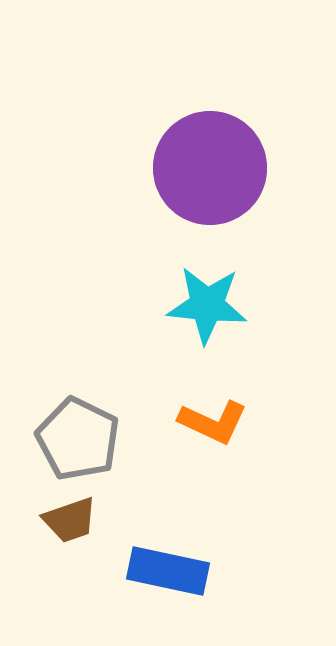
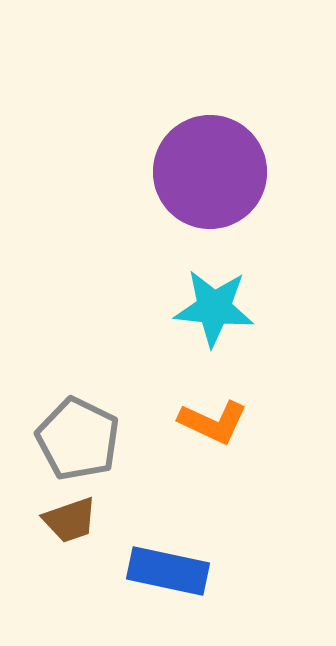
purple circle: moved 4 px down
cyan star: moved 7 px right, 3 px down
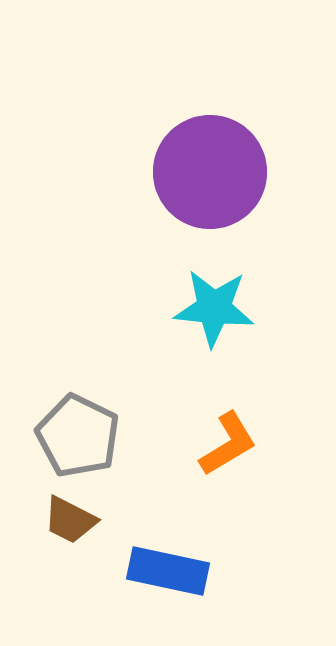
orange L-shape: moved 15 px right, 22 px down; rotated 56 degrees counterclockwise
gray pentagon: moved 3 px up
brown trapezoid: rotated 46 degrees clockwise
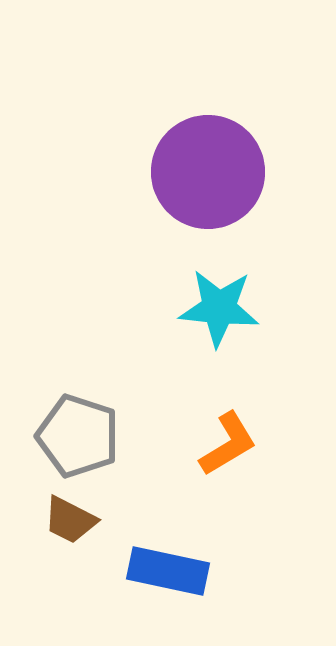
purple circle: moved 2 px left
cyan star: moved 5 px right
gray pentagon: rotated 8 degrees counterclockwise
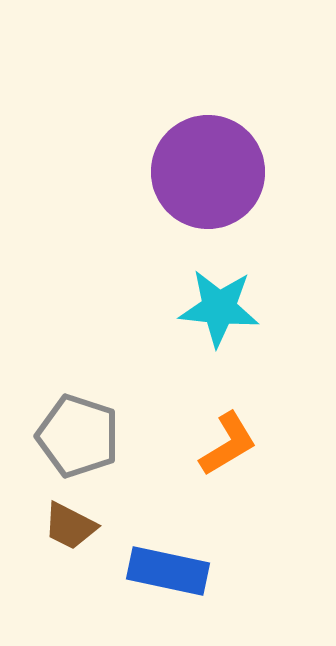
brown trapezoid: moved 6 px down
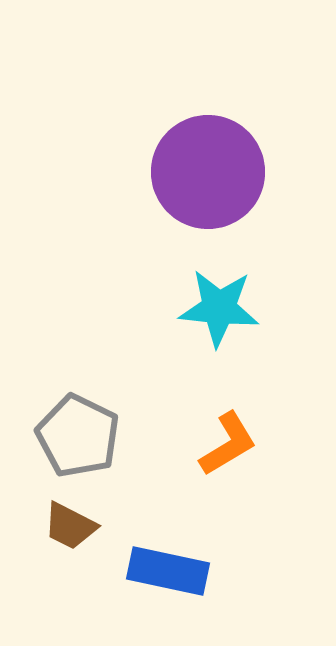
gray pentagon: rotated 8 degrees clockwise
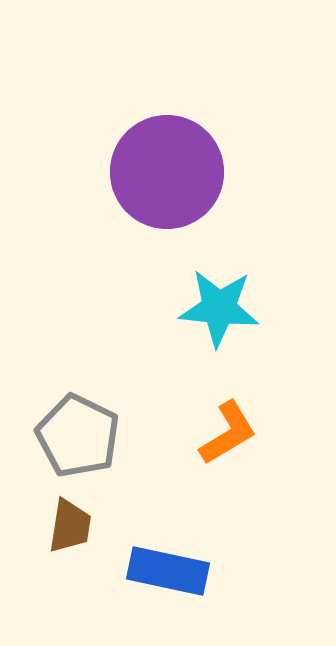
purple circle: moved 41 px left
orange L-shape: moved 11 px up
brown trapezoid: rotated 108 degrees counterclockwise
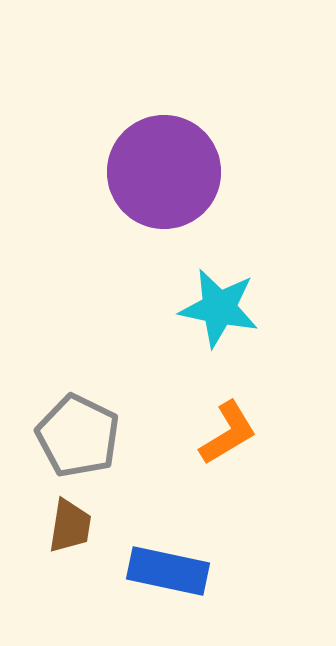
purple circle: moved 3 px left
cyan star: rotated 6 degrees clockwise
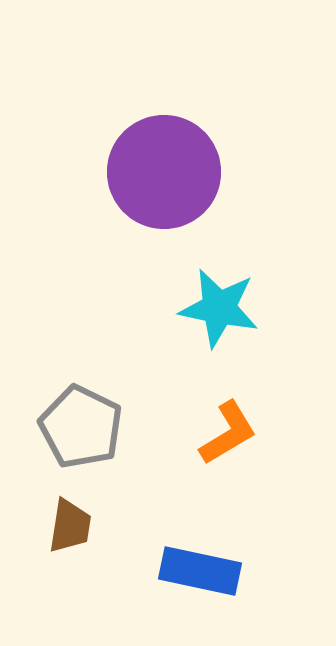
gray pentagon: moved 3 px right, 9 px up
blue rectangle: moved 32 px right
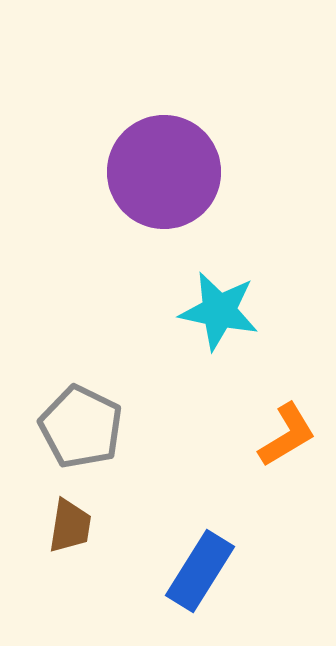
cyan star: moved 3 px down
orange L-shape: moved 59 px right, 2 px down
blue rectangle: rotated 70 degrees counterclockwise
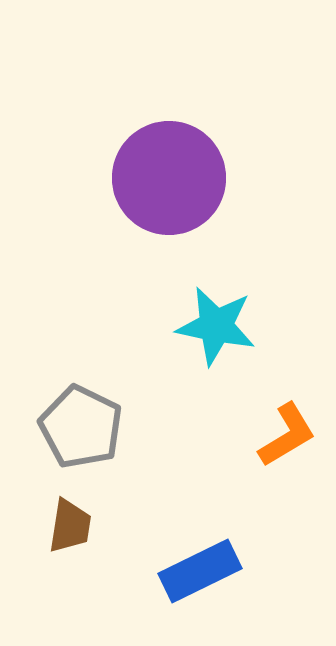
purple circle: moved 5 px right, 6 px down
cyan star: moved 3 px left, 15 px down
blue rectangle: rotated 32 degrees clockwise
